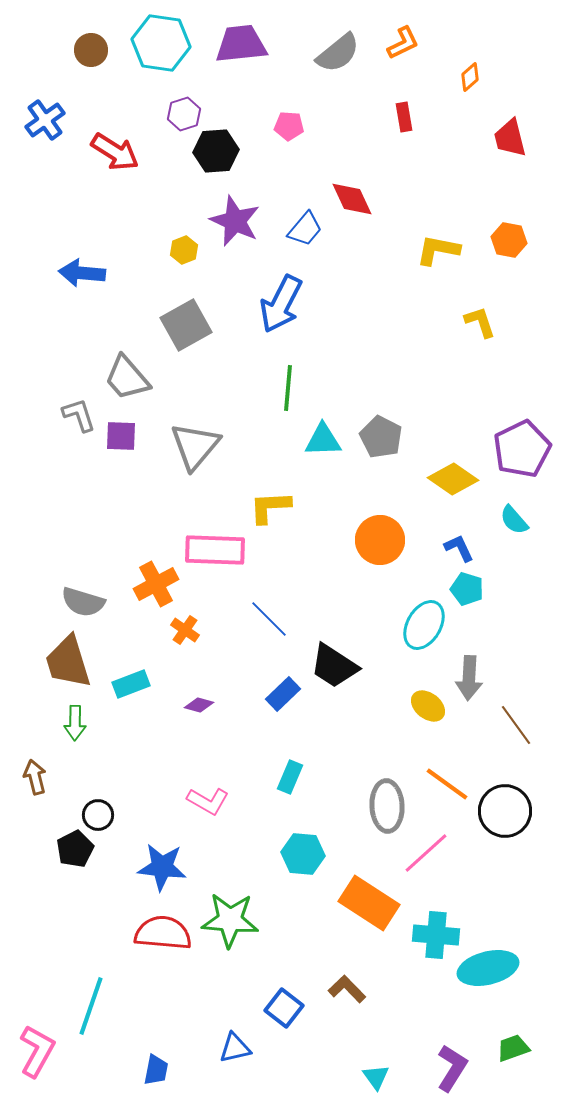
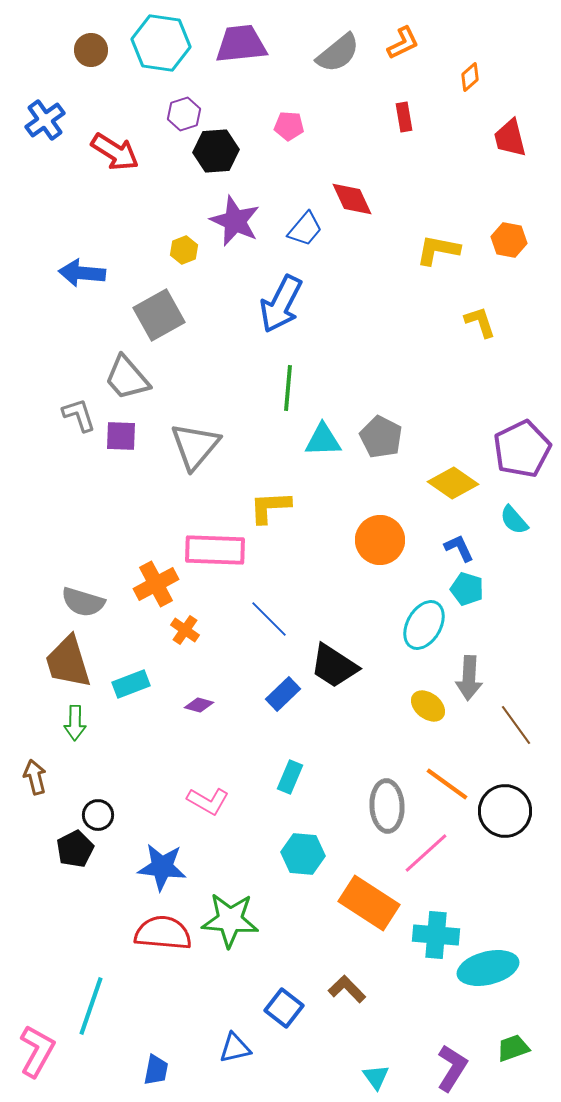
gray square at (186, 325): moved 27 px left, 10 px up
yellow diamond at (453, 479): moved 4 px down
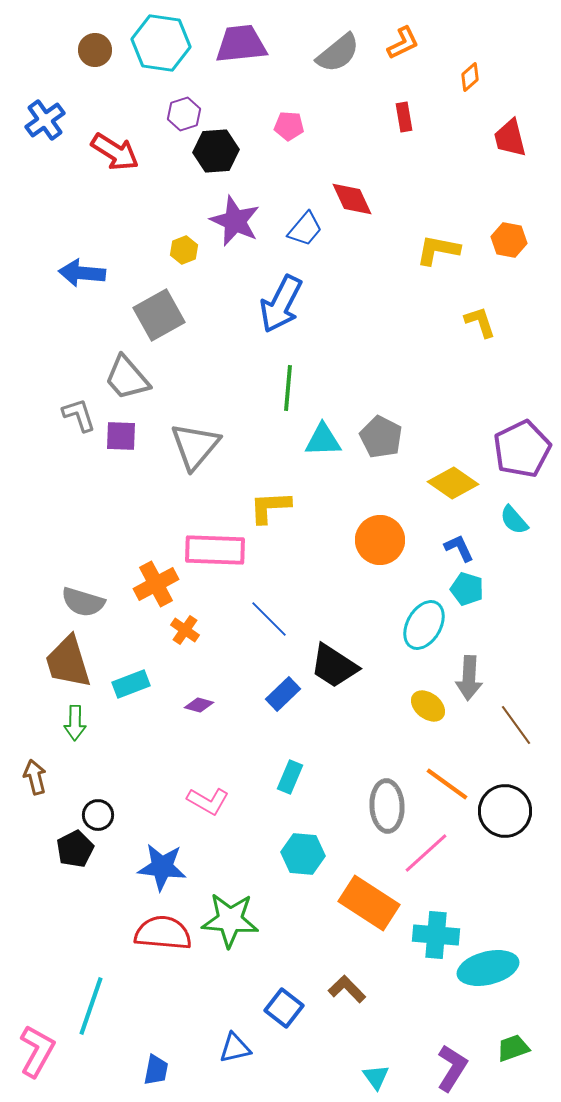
brown circle at (91, 50): moved 4 px right
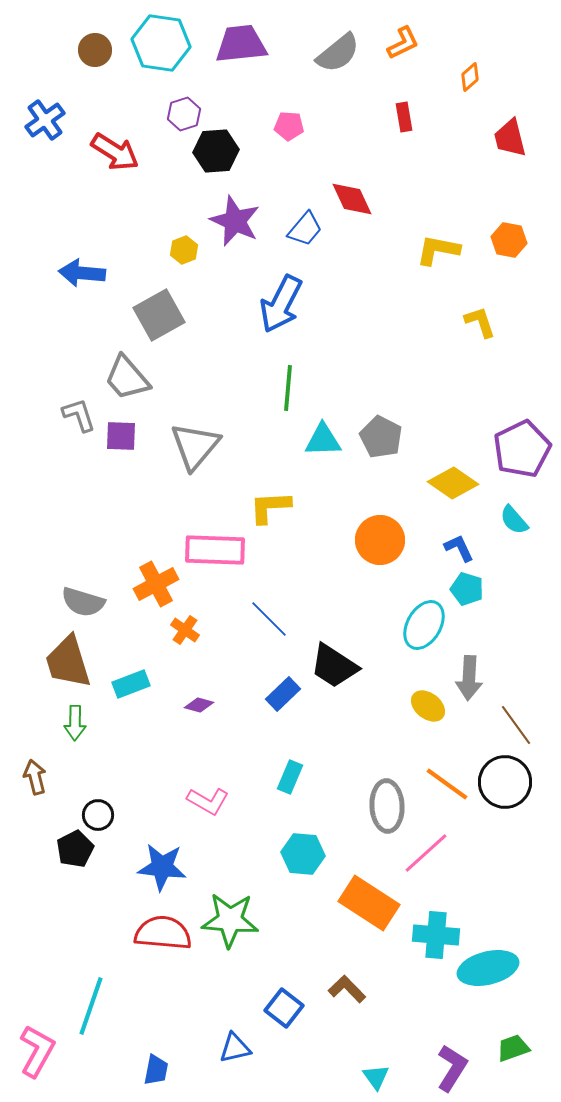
black circle at (505, 811): moved 29 px up
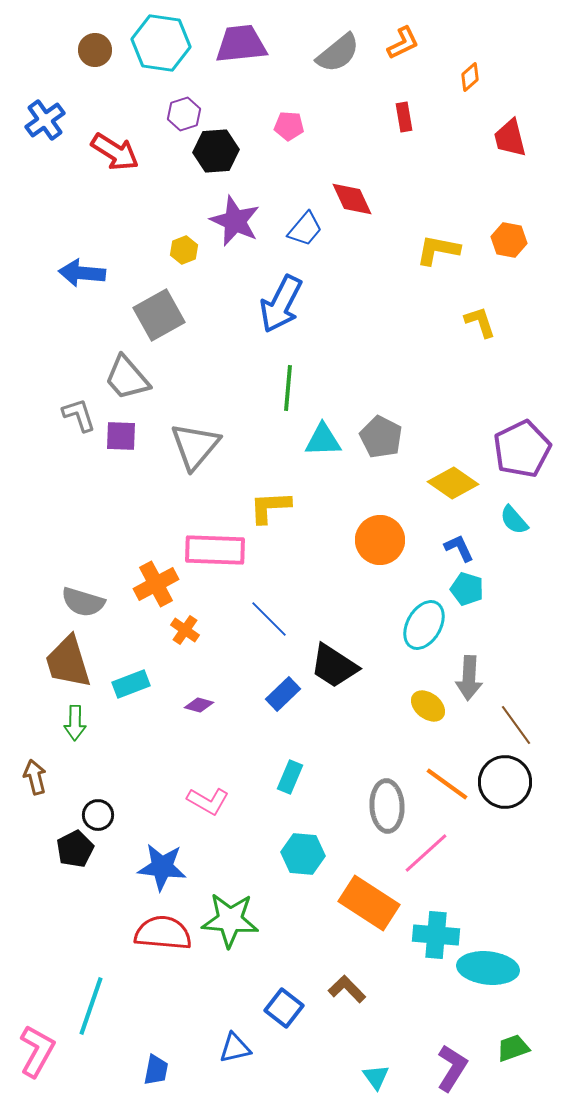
cyan ellipse at (488, 968): rotated 20 degrees clockwise
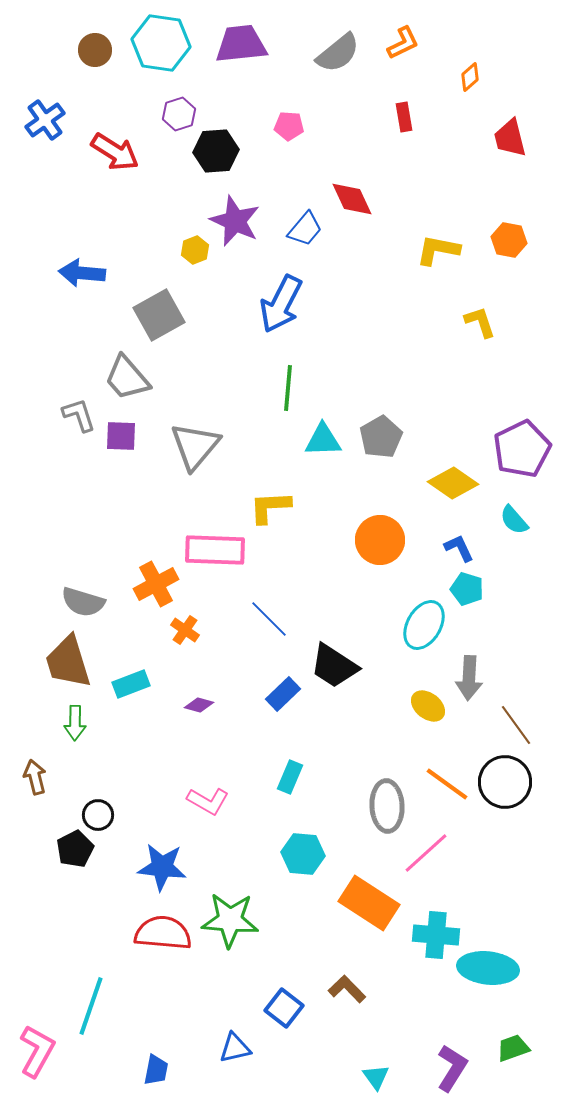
purple hexagon at (184, 114): moved 5 px left
yellow hexagon at (184, 250): moved 11 px right
gray pentagon at (381, 437): rotated 15 degrees clockwise
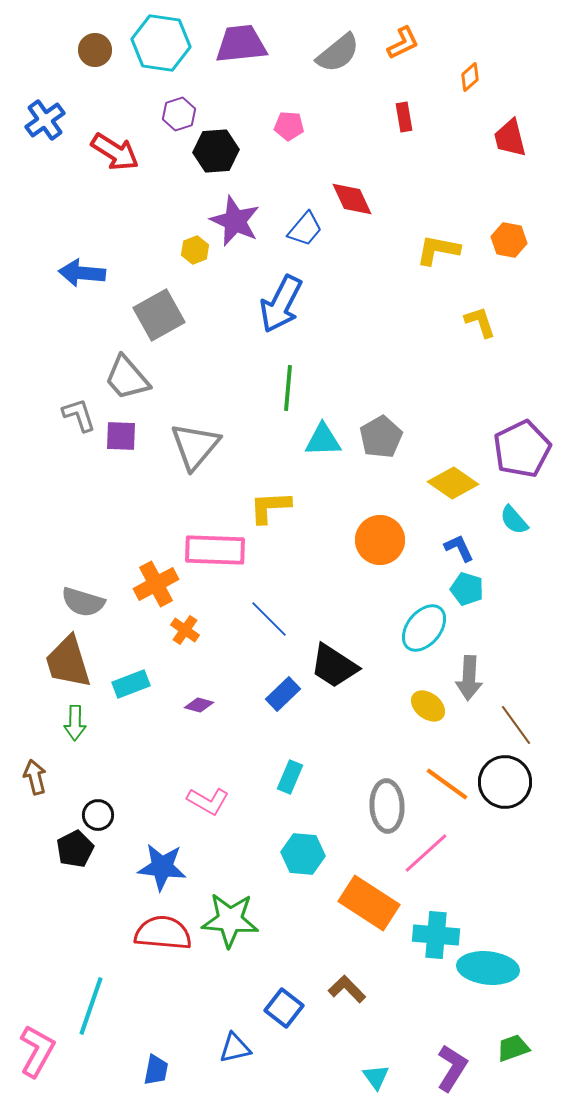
cyan ellipse at (424, 625): moved 3 px down; rotated 9 degrees clockwise
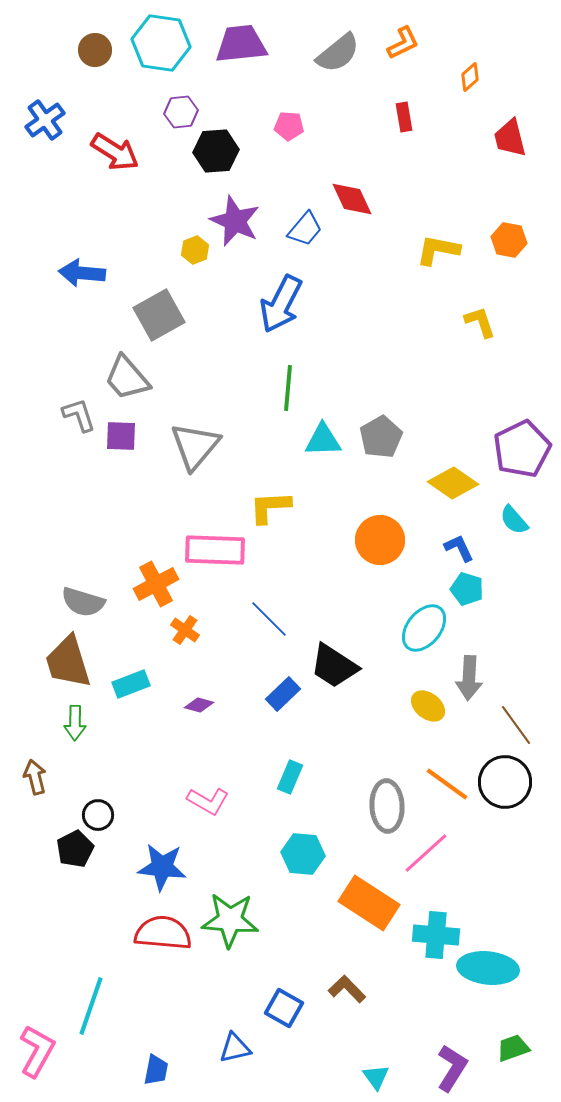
purple hexagon at (179, 114): moved 2 px right, 2 px up; rotated 12 degrees clockwise
blue square at (284, 1008): rotated 9 degrees counterclockwise
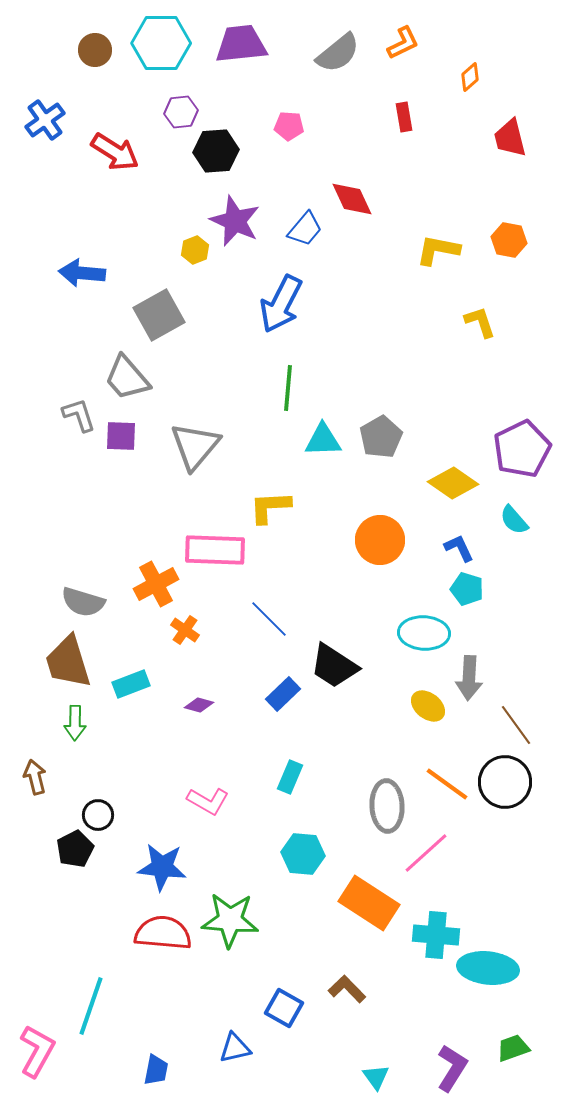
cyan hexagon at (161, 43): rotated 8 degrees counterclockwise
cyan ellipse at (424, 628): moved 5 px down; rotated 54 degrees clockwise
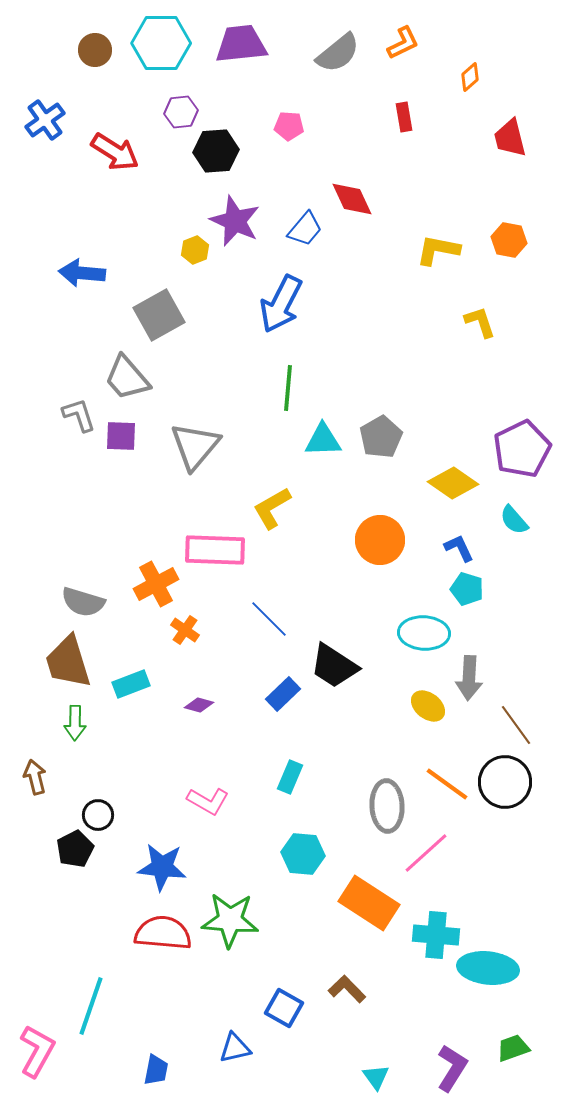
yellow L-shape at (270, 507): moved 2 px right, 1 px down; rotated 27 degrees counterclockwise
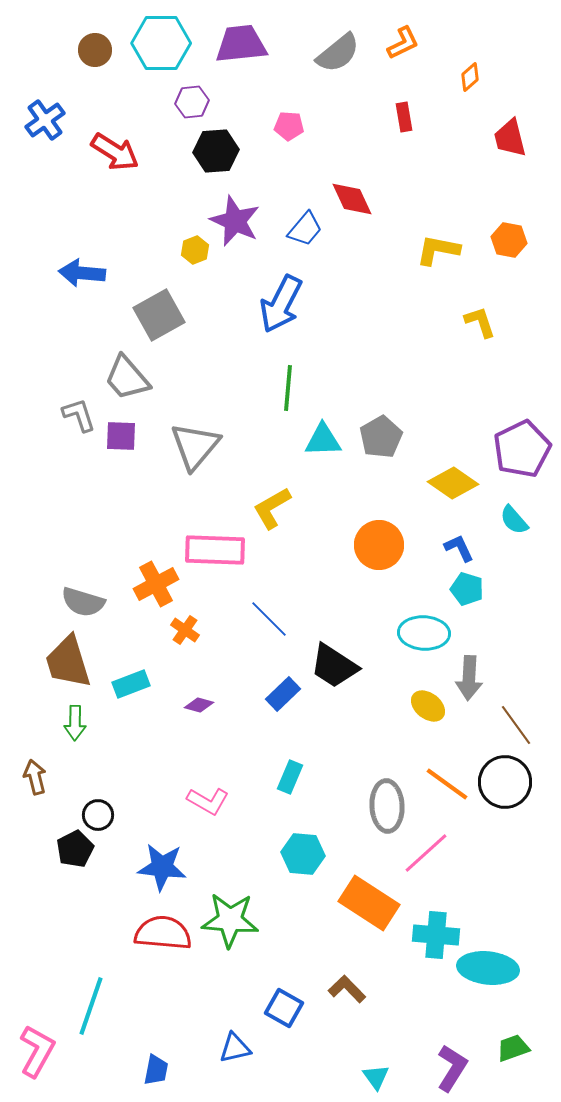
purple hexagon at (181, 112): moved 11 px right, 10 px up
orange circle at (380, 540): moved 1 px left, 5 px down
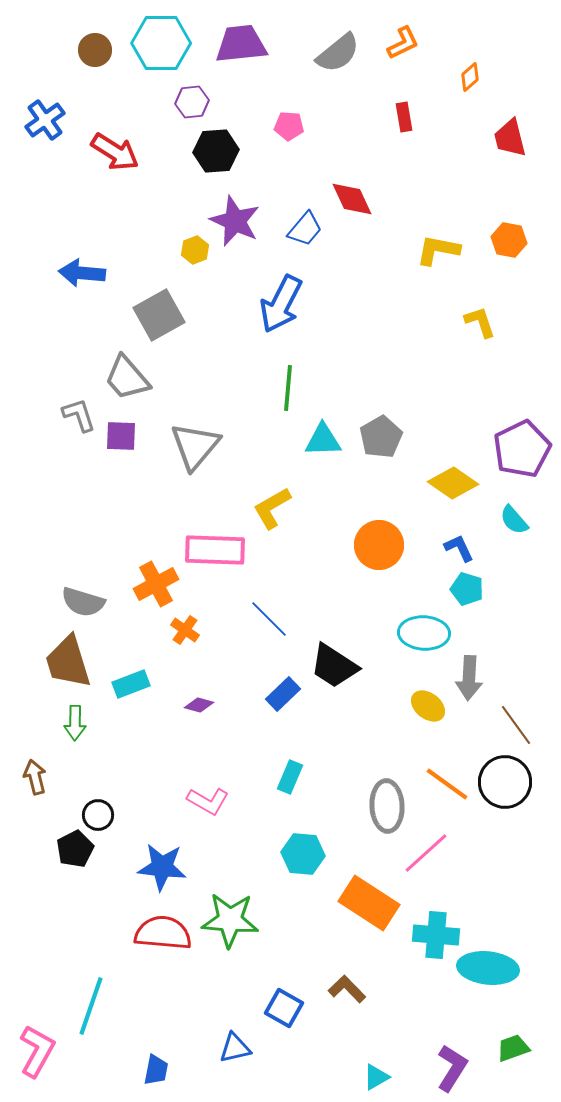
cyan triangle at (376, 1077): rotated 36 degrees clockwise
